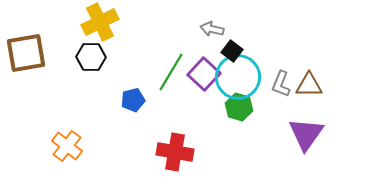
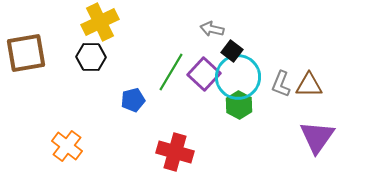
green hexagon: moved 2 px up; rotated 12 degrees clockwise
purple triangle: moved 11 px right, 3 px down
red cross: rotated 6 degrees clockwise
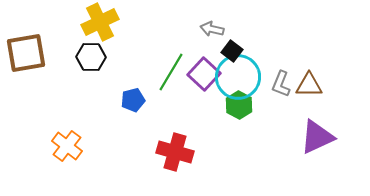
purple triangle: rotated 30 degrees clockwise
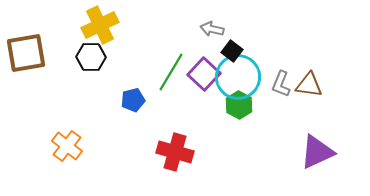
yellow cross: moved 3 px down
brown triangle: rotated 8 degrees clockwise
purple triangle: moved 15 px down
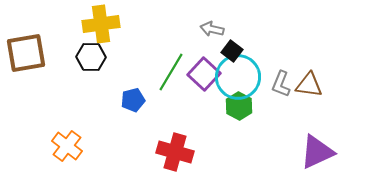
yellow cross: moved 1 px right, 1 px up; rotated 18 degrees clockwise
green hexagon: moved 1 px down
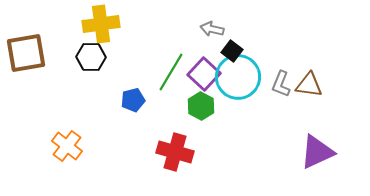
green hexagon: moved 38 px left
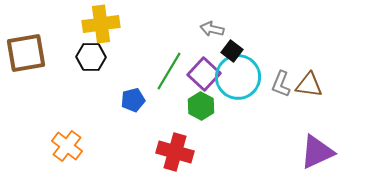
green line: moved 2 px left, 1 px up
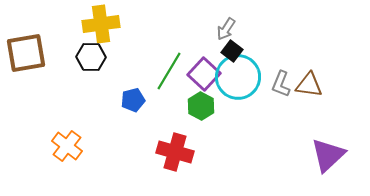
gray arrow: moved 14 px right; rotated 70 degrees counterclockwise
purple triangle: moved 11 px right, 3 px down; rotated 18 degrees counterclockwise
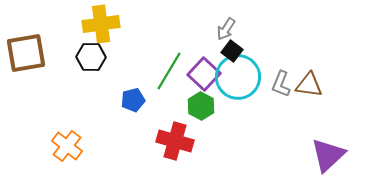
red cross: moved 11 px up
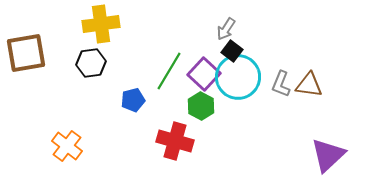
black hexagon: moved 6 px down; rotated 8 degrees counterclockwise
